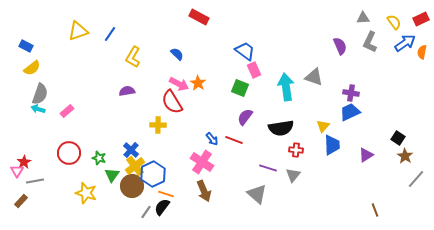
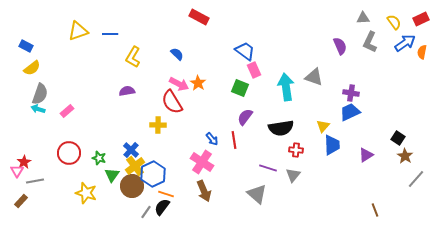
blue line at (110, 34): rotated 56 degrees clockwise
red line at (234, 140): rotated 60 degrees clockwise
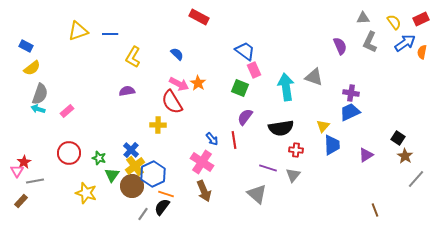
gray line at (146, 212): moved 3 px left, 2 px down
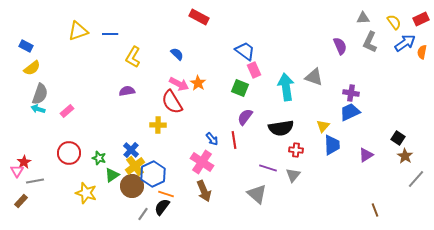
green triangle at (112, 175): rotated 21 degrees clockwise
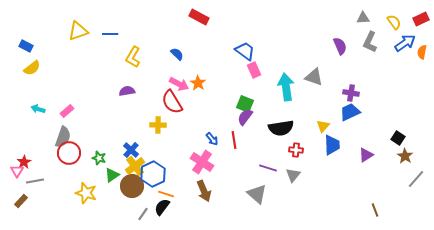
green square at (240, 88): moved 5 px right, 16 px down
gray semicircle at (40, 94): moved 23 px right, 43 px down
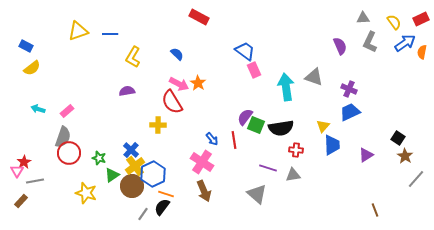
purple cross at (351, 93): moved 2 px left, 4 px up; rotated 14 degrees clockwise
green square at (245, 104): moved 11 px right, 21 px down
gray triangle at (293, 175): rotated 42 degrees clockwise
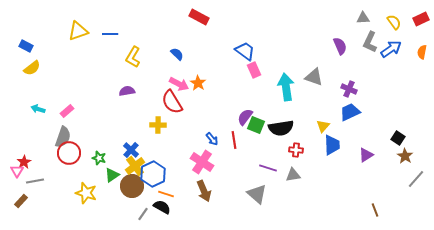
blue arrow at (405, 43): moved 14 px left, 6 px down
black semicircle at (162, 207): rotated 84 degrees clockwise
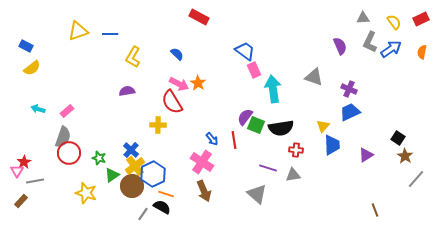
cyan arrow at (286, 87): moved 13 px left, 2 px down
